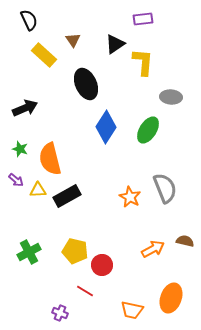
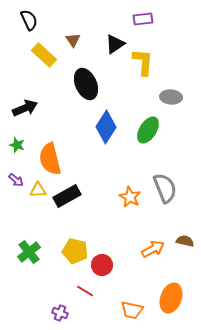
green star: moved 3 px left, 4 px up
green cross: rotated 10 degrees counterclockwise
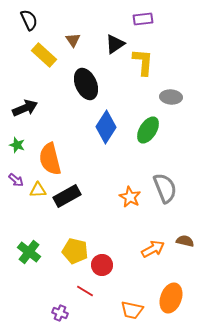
green cross: rotated 15 degrees counterclockwise
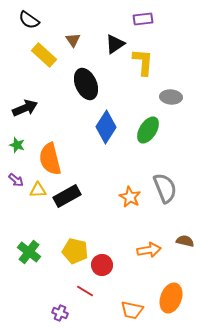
black semicircle: rotated 150 degrees clockwise
orange arrow: moved 4 px left, 1 px down; rotated 20 degrees clockwise
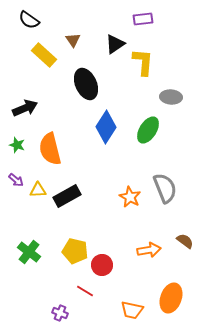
orange semicircle: moved 10 px up
brown semicircle: rotated 24 degrees clockwise
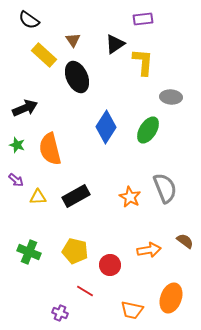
black ellipse: moved 9 px left, 7 px up
yellow triangle: moved 7 px down
black rectangle: moved 9 px right
green cross: rotated 15 degrees counterclockwise
red circle: moved 8 px right
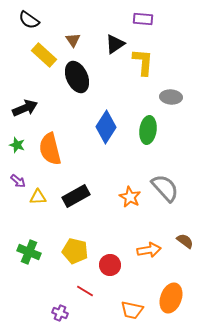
purple rectangle: rotated 12 degrees clockwise
green ellipse: rotated 24 degrees counterclockwise
purple arrow: moved 2 px right, 1 px down
gray semicircle: rotated 20 degrees counterclockwise
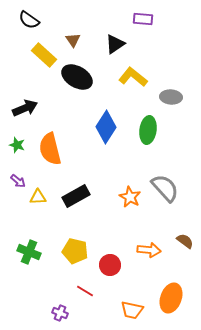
yellow L-shape: moved 10 px left, 15 px down; rotated 56 degrees counterclockwise
black ellipse: rotated 36 degrees counterclockwise
orange arrow: rotated 15 degrees clockwise
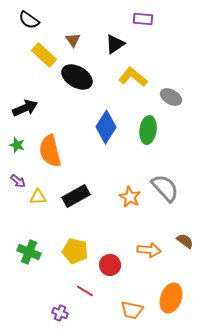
gray ellipse: rotated 25 degrees clockwise
orange semicircle: moved 2 px down
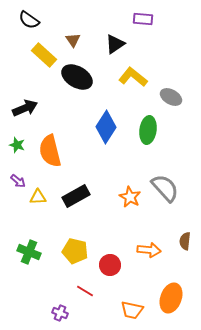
brown semicircle: rotated 120 degrees counterclockwise
